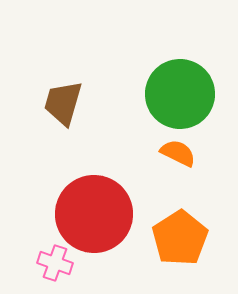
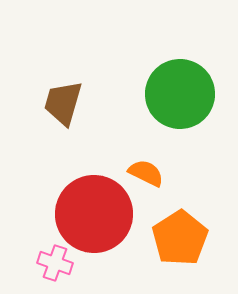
orange semicircle: moved 32 px left, 20 px down
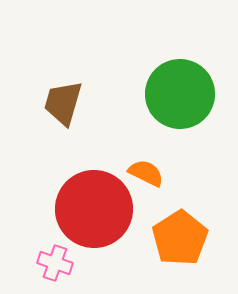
red circle: moved 5 px up
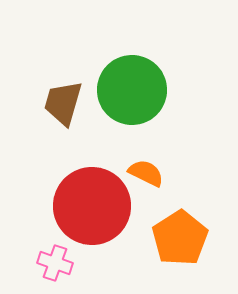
green circle: moved 48 px left, 4 px up
red circle: moved 2 px left, 3 px up
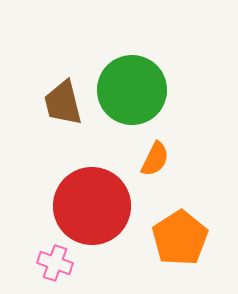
brown trapezoid: rotated 30 degrees counterclockwise
orange semicircle: moved 9 px right, 14 px up; rotated 90 degrees clockwise
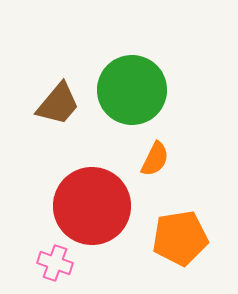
brown trapezoid: moved 5 px left, 1 px down; rotated 126 degrees counterclockwise
orange pentagon: rotated 24 degrees clockwise
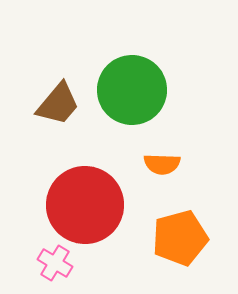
orange semicircle: moved 7 px right, 5 px down; rotated 66 degrees clockwise
red circle: moved 7 px left, 1 px up
orange pentagon: rotated 6 degrees counterclockwise
pink cross: rotated 12 degrees clockwise
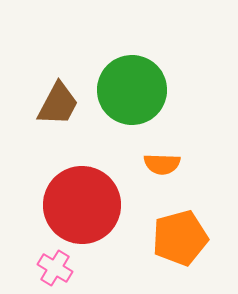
brown trapezoid: rotated 12 degrees counterclockwise
red circle: moved 3 px left
pink cross: moved 5 px down
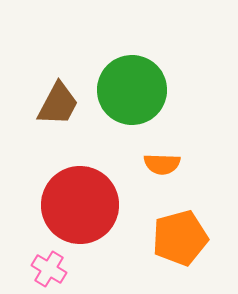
red circle: moved 2 px left
pink cross: moved 6 px left, 1 px down
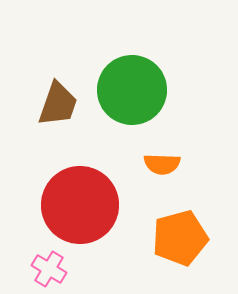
brown trapezoid: rotated 9 degrees counterclockwise
